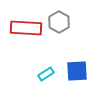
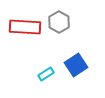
red rectangle: moved 1 px left, 1 px up
blue square: moved 1 px left, 6 px up; rotated 30 degrees counterclockwise
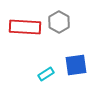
blue square: rotated 25 degrees clockwise
